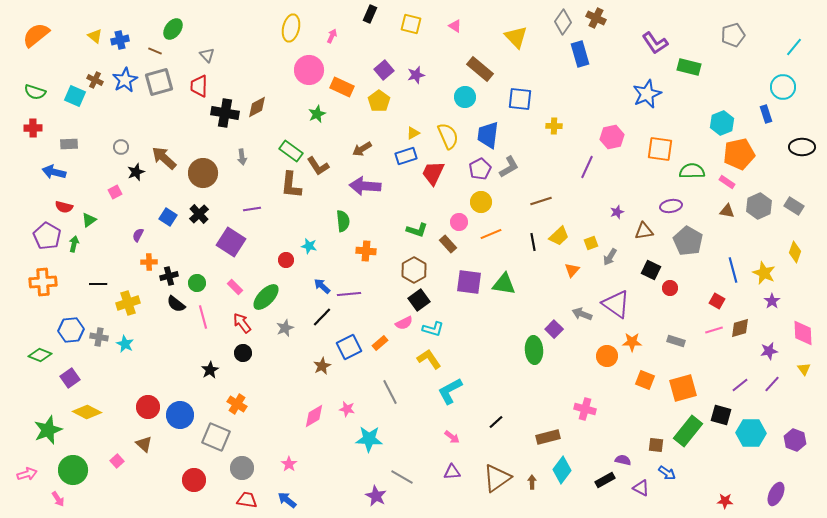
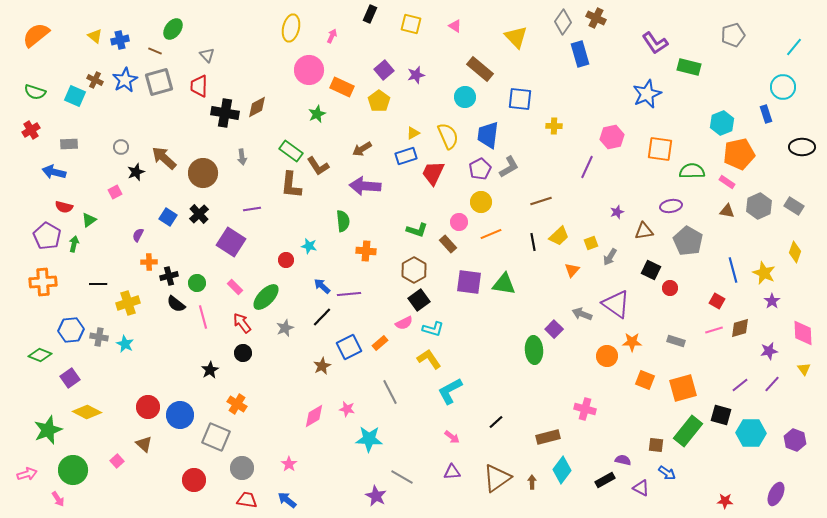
red cross at (33, 128): moved 2 px left, 2 px down; rotated 30 degrees counterclockwise
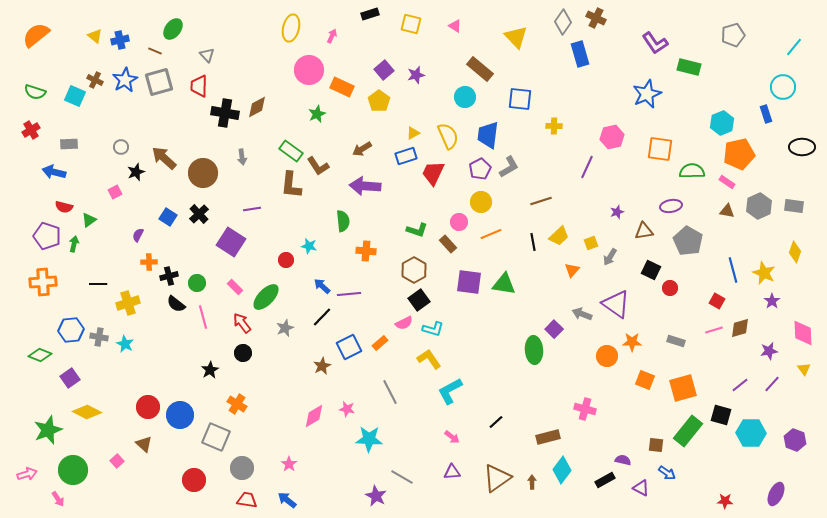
black rectangle at (370, 14): rotated 48 degrees clockwise
gray rectangle at (794, 206): rotated 24 degrees counterclockwise
purple pentagon at (47, 236): rotated 12 degrees counterclockwise
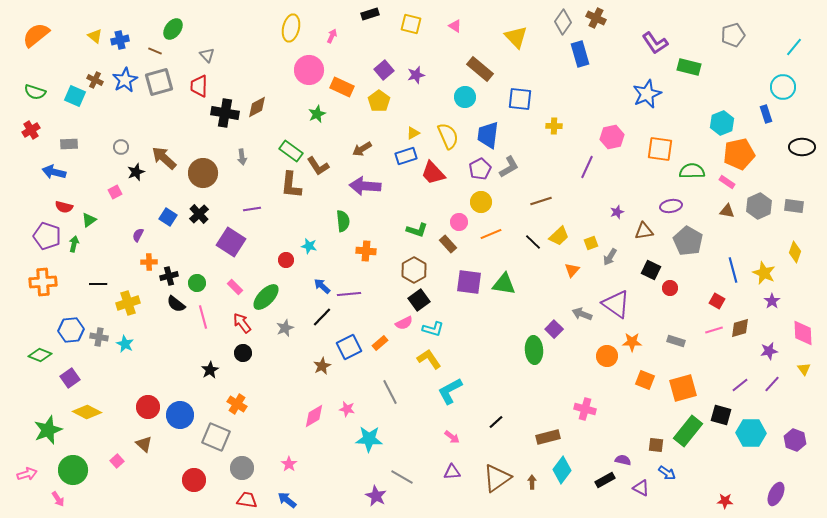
red trapezoid at (433, 173): rotated 68 degrees counterclockwise
black line at (533, 242): rotated 36 degrees counterclockwise
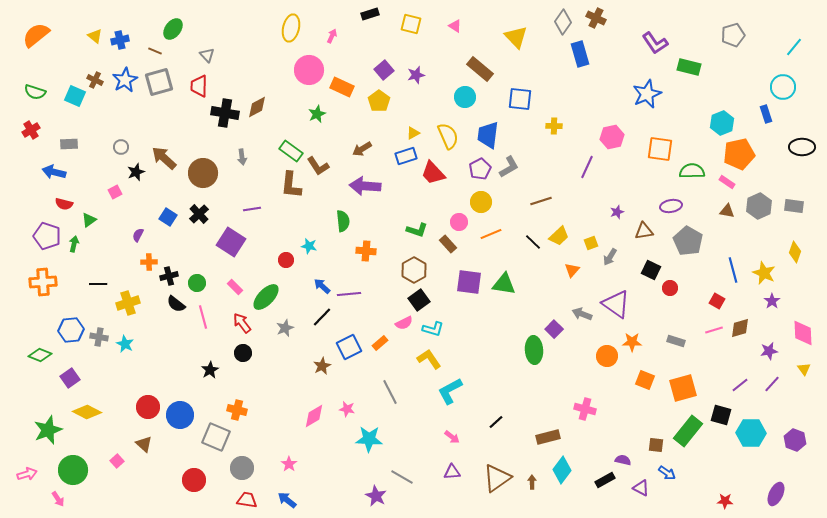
red semicircle at (64, 207): moved 3 px up
orange cross at (237, 404): moved 6 px down; rotated 18 degrees counterclockwise
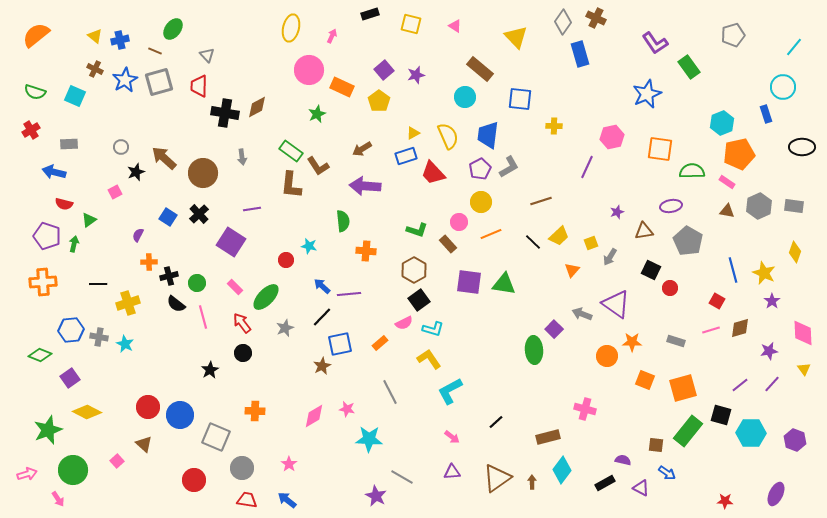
green rectangle at (689, 67): rotated 40 degrees clockwise
brown cross at (95, 80): moved 11 px up
pink line at (714, 330): moved 3 px left
blue square at (349, 347): moved 9 px left, 3 px up; rotated 15 degrees clockwise
orange cross at (237, 410): moved 18 px right, 1 px down; rotated 12 degrees counterclockwise
black rectangle at (605, 480): moved 3 px down
